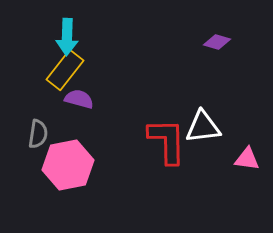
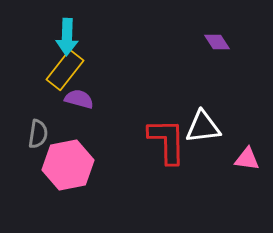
purple diamond: rotated 40 degrees clockwise
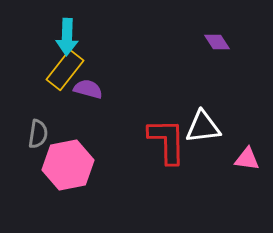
purple semicircle: moved 9 px right, 10 px up
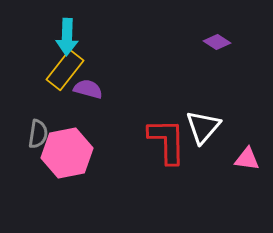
purple diamond: rotated 24 degrees counterclockwise
white triangle: rotated 42 degrees counterclockwise
pink hexagon: moved 1 px left, 12 px up
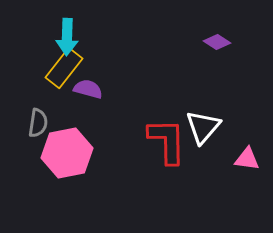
yellow rectangle: moved 1 px left, 2 px up
gray semicircle: moved 11 px up
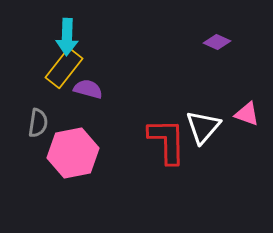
purple diamond: rotated 8 degrees counterclockwise
pink hexagon: moved 6 px right
pink triangle: moved 45 px up; rotated 12 degrees clockwise
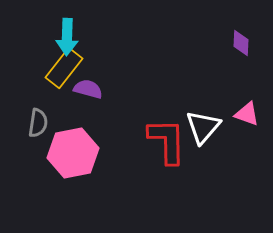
purple diamond: moved 24 px right, 1 px down; rotated 68 degrees clockwise
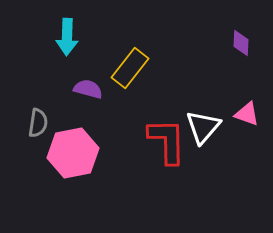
yellow rectangle: moved 66 px right
